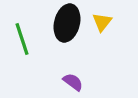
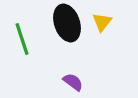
black ellipse: rotated 33 degrees counterclockwise
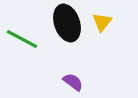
green line: rotated 44 degrees counterclockwise
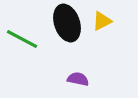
yellow triangle: moved 1 px up; rotated 25 degrees clockwise
purple semicircle: moved 5 px right, 3 px up; rotated 25 degrees counterclockwise
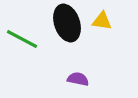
yellow triangle: rotated 35 degrees clockwise
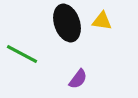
green line: moved 15 px down
purple semicircle: rotated 115 degrees clockwise
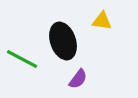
black ellipse: moved 4 px left, 18 px down
green line: moved 5 px down
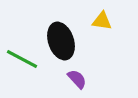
black ellipse: moved 2 px left
purple semicircle: moved 1 px left; rotated 80 degrees counterclockwise
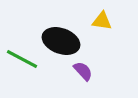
black ellipse: rotated 51 degrees counterclockwise
purple semicircle: moved 6 px right, 8 px up
